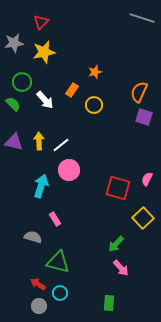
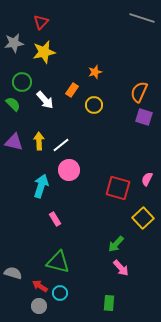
gray semicircle: moved 20 px left, 36 px down
red arrow: moved 2 px right, 2 px down
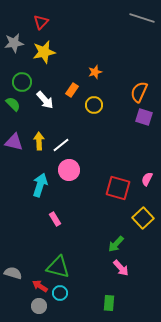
cyan arrow: moved 1 px left, 1 px up
green triangle: moved 5 px down
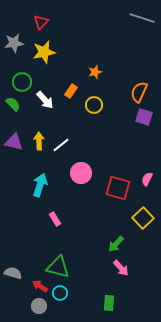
orange rectangle: moved 1 px left, 1 px down
pink circle: moved 12 px right, 3 px down
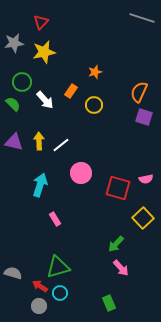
pink semicircle: moved 1 px left; rotated 128 degrees counterclockwise
green triangle: rotated 30 degrees counterclockwise
green rectangle: rotated 28 degrees counterclockwise
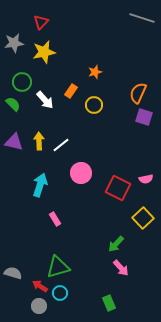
orange semicircle: moved 1 px left, 1 px down
red square: rotated 10 degrees clockwise
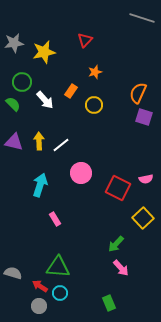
red triangle: moved 44 px right, 18 px down
green triangle: rotated 20 degrees clockwise
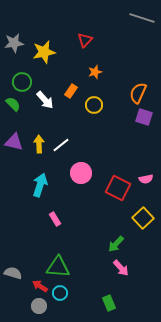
yellow arrow: moved 3 px down
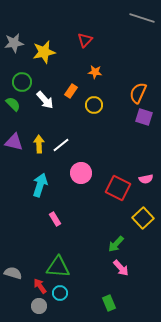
orange star: rotated 24 degrees clockwise
red arrow: rotated 21 degrees clockwise
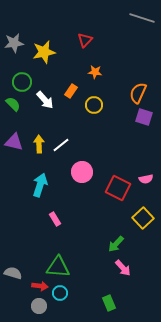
pink circle: moved 1 px right, 1 px up
pink arrow: moved 2 px right
red arrow: rotated 133 degrees clockwise
